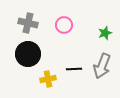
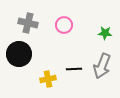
green star: rotated 24 degrees clockwise
black circle: moved 9 px left
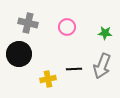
pink circle: moved 3 px right, 2 px down
